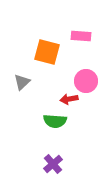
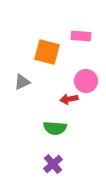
gray triangle: rotated 18 degrees clockwise
green semicircle: moved 7 px down
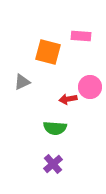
orange square: moved 1 px right
pink circle: moved 4 px right, 6 px down
red arrow: moved 1 px left
